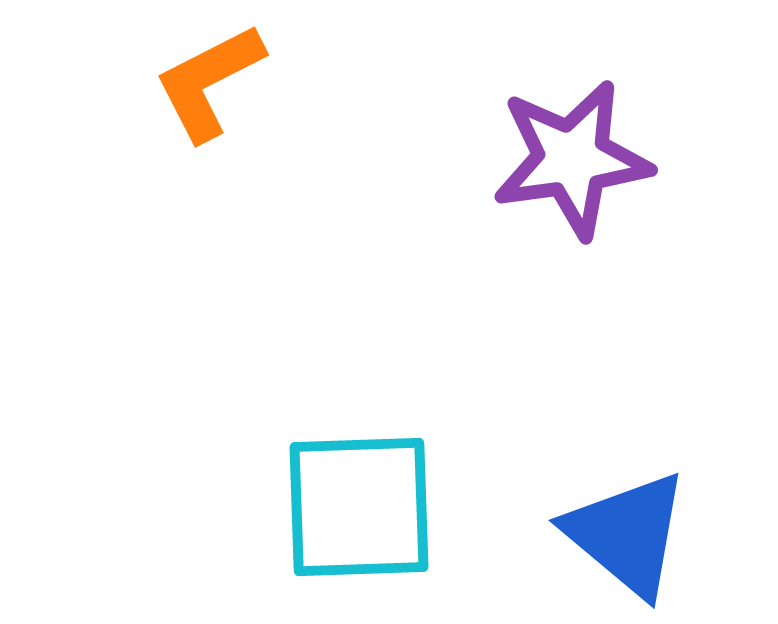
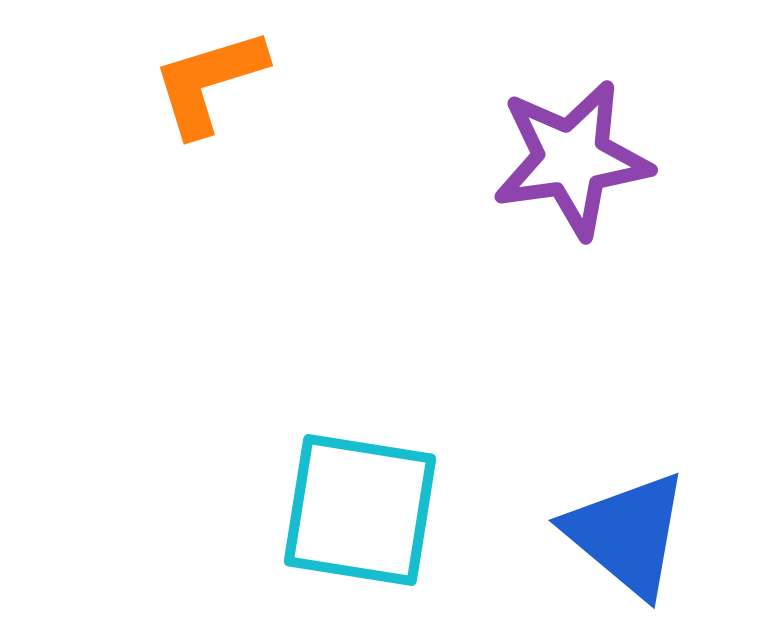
orange L-shape: rotated 10 degrees clockwise
cyan square: moved 1 px right, 3 px down; rotated 11 degrees clockwise
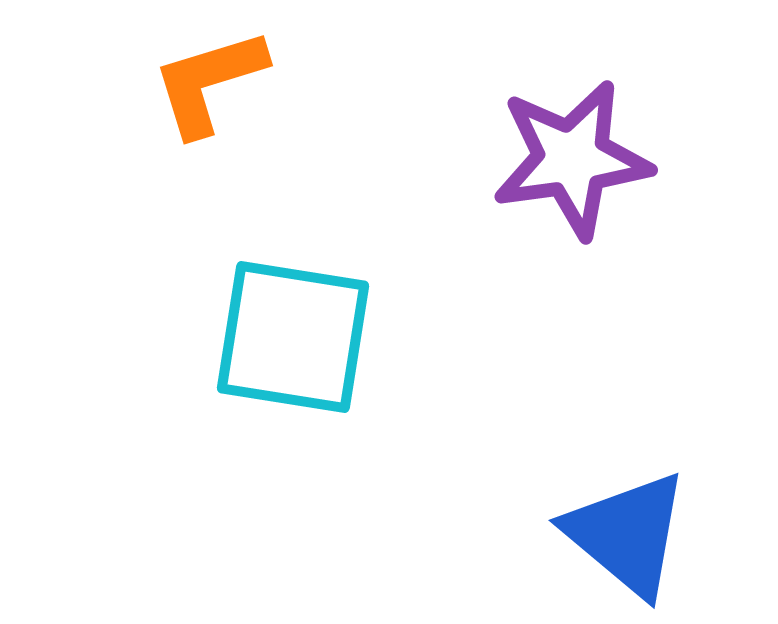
cyan square: moved 67 px left, 173 px up
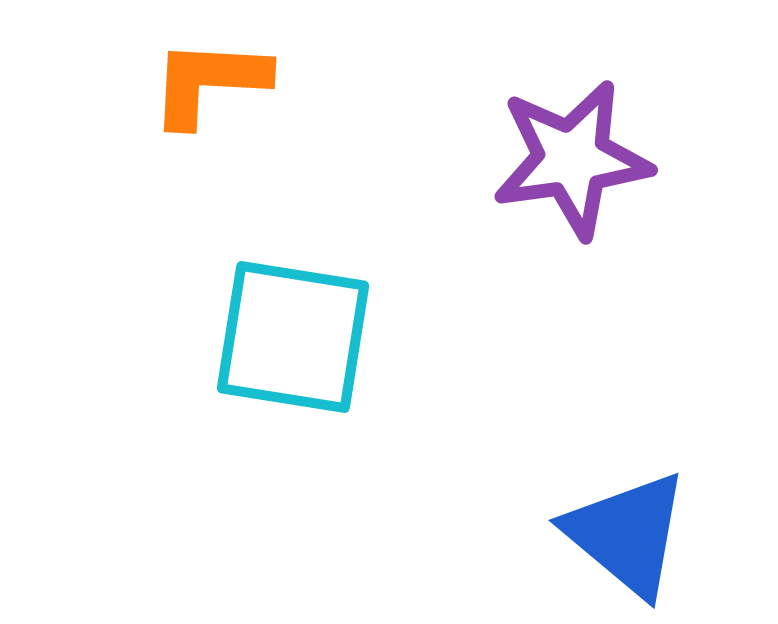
orange L-shape: rotated 20 degrees clockwise
